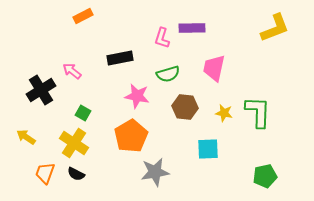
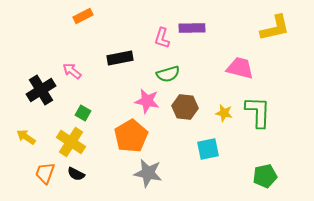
yellow L-shape: rotated 8 degrees clockwise
pink trapezoid: moved 26 px right; rotated 92 degrees clockwise
pink star: moved 10 px right, 5 px down
yellow cross: moved 3 px left, 1 px up
cyan square: rotated 10 degrees counterclockwise
gray star: moved 7 px left, 1 px down; rotated 20 degrees clockwise
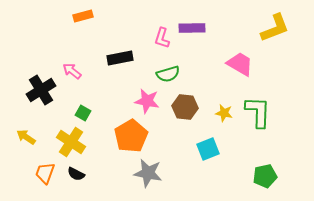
orange rectangle: rotated 12 degrees clockwise
yellow L-shape: rotated 8 degrees counterclockwise
pink trapezoid: moved 4 px up; rotated 16 degrees clockwise
cyan square: rotated 10 degrees counterclockwise
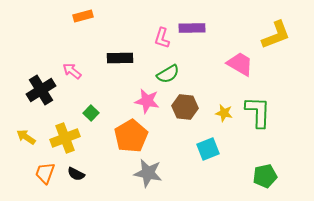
yellow L-shape: moved 1 px right, 7 px down
black rectangle: rotated 10 degrees clockwise
green semicircle: rotated 15 degrees counterclockwise
green square: moved 8 px right; rotated 14 degrees clockwise
yellow cross: moved 6 px left, 4 px up; rotated 36 degrees clockwise
